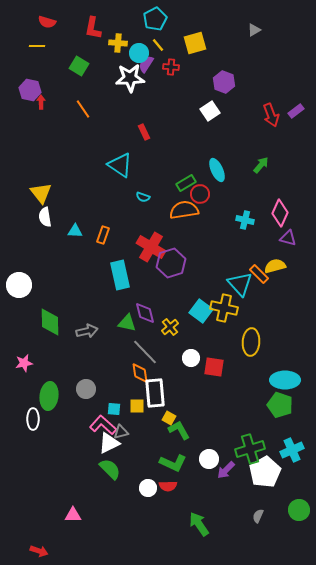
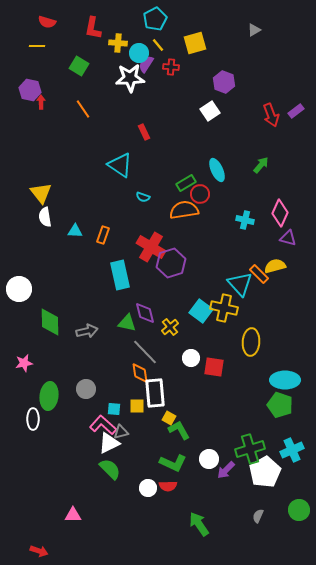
white circle at (19, 285): moved 4 px down
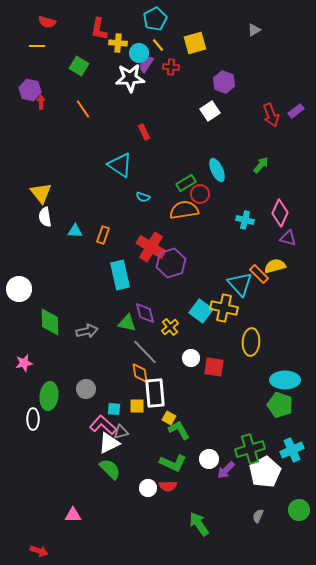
red L-shape at (93, 28): moved 6 px right, 1 px down
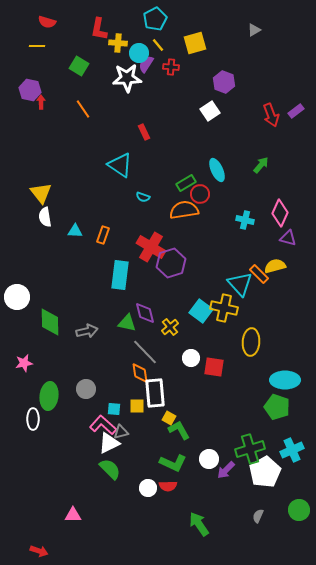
white star at (130, 78): moved 3 px left
cyan rectangle at (120, 275): rotated 20 degrees clockwise
white circle at (19, 289): moved 2 px left, 8 px down
green pentagon at (280, 405): moved 3 px left, 2 px down
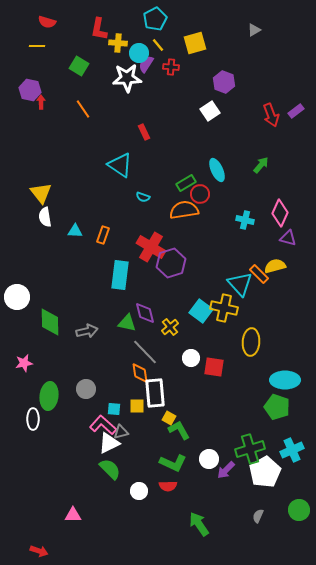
white circle at (148, 488): moved 9 px left, 3 px down
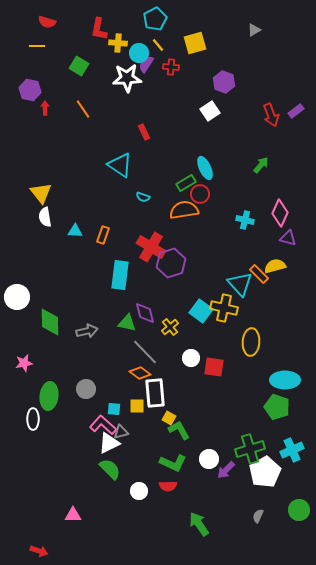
red arrow at (41, 102): moved 4 px right, 6 px down
cyan ellipse at (217, 170): moved 12 px left, 2 px up
orange diamond at (140, 373): rotated 45 degrees counterclockwise
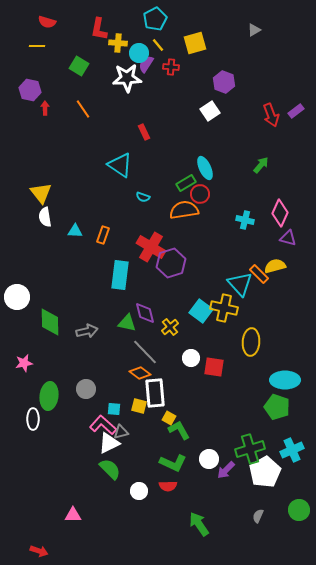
yellow square at (137, 406): moved 2 px right; rotated 14 degrees clockwise
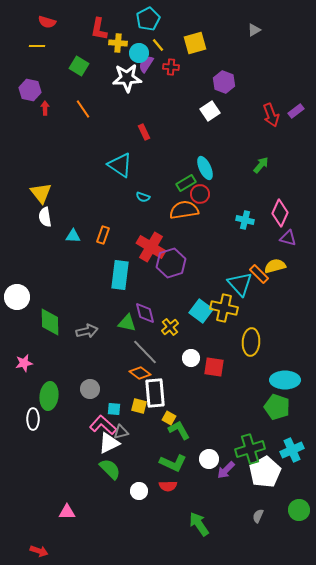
cyan pentagon at (155, 19): moved 7 px left
cyan triangle at (75, 231): moved 2 px left, 5 px down
gray circle at (86, 389): moved 4 px right
pink triangle at (73, 515): moved 6 px left, 3 px up
